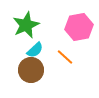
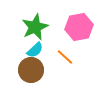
green star: moved 9 px right, 2 px down
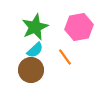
orange line: rotated 12 degrees clockwise
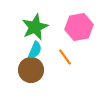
cyan semicircle: rotated 24 degrees counterclockwise
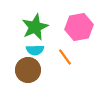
cyan semicircle: rotated 66 degrees clockwise
brown circle: moved 3 px left
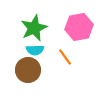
green star: moved 1 px left, 1 px down
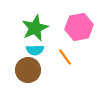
green star: moved 1 px right
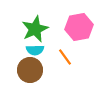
green star: moved 1 px down
brown circle: moved 2 px right
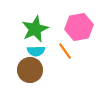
cyan semicircle: moved 1 px right, 1 px down
orange line: moved 6 px up
